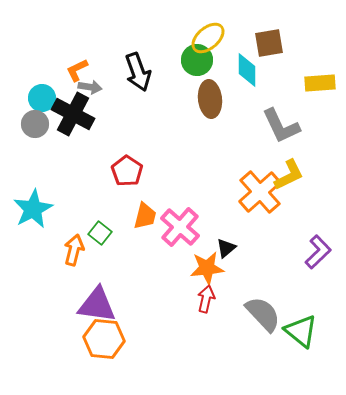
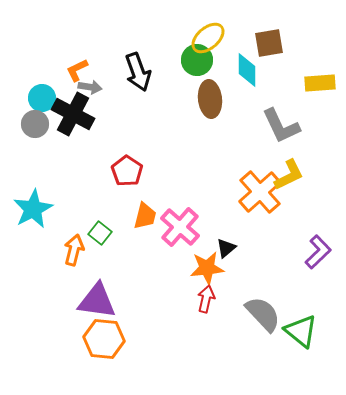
purple triangle: moved 4 px up
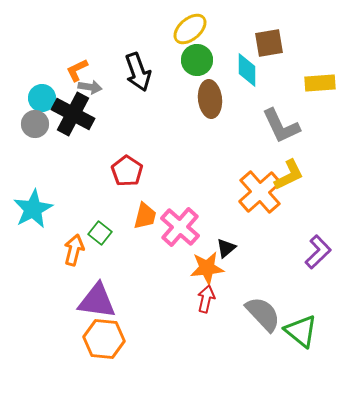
yellow ellipse: moved 18 px left, 9 px up
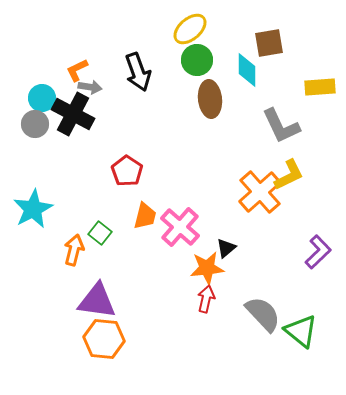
yellow rectangle: moved 4 px down
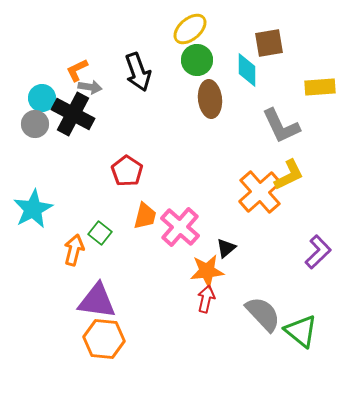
orange star: moved 3 px down
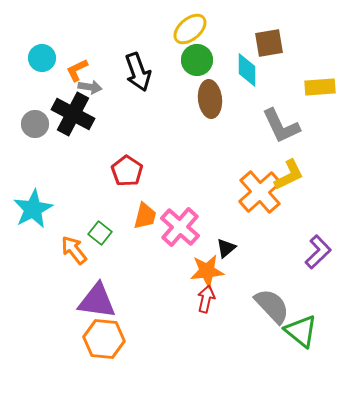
cyan circle: moved 40 px up
orange arrow: rotated 52 degrees counterclockwise
gray semicircle: moved 9 px right, 8 px up
